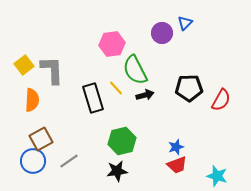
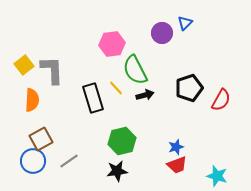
black pentagon: rotated 16 degrees counterclockwise
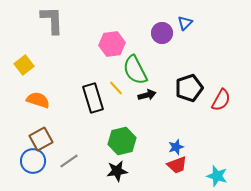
gray L-shape: moved 50 px up
black arrow: moved 2 px right
orange semicircle: moved 6 px right; rotated 75 degrees counterclockwise
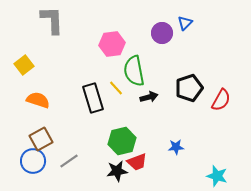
green semicircle: moved 1 px left, 1 px down; rotated 16 degrees clockwise
black arrow: moved 2 px right, 2 px down
blue star: rotated 14 degrees clockwise
red trapezoid: moved 40 px left, 3 px up
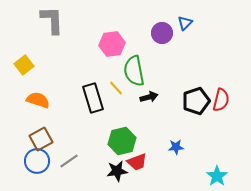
black pentagon: moved 7 px right, 13 px down
red semicircle: rotated 15 degrees counterclockwise
blue circle: moved 4 px right
cyan star: rotated 20 degrees clockwise
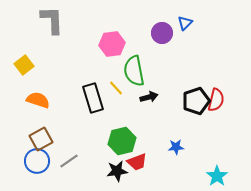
red semicircle: moved 5 px left
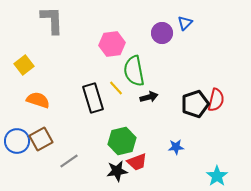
black pentagon: moved 1 px left, 3 px down
blue circle: moved 20 px left, 20 px up
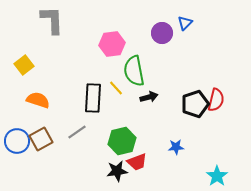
black rectangle: rotated 20 degrees clockwise
gray line: moved 8 px right, 29 px up
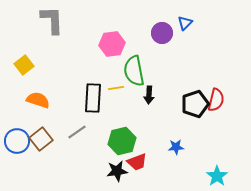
yellow line: rotated 56 degrees counterclockwise
black arrow: moved 2 px up; rotated 108 degrees clockwise
brown square: rotated 10 degrees counterclockwise
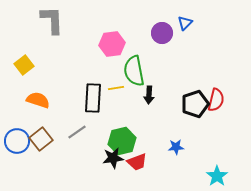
black star: moved 4 px left, 13 px up
